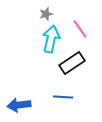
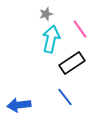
blue line: moved 2 px right; rotated 48 degrees clockwise
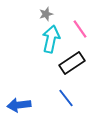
blue line: moved 1 px right, 1 px down
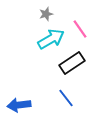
cyan arrow: rotated 48 degrees clockwise
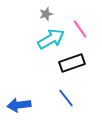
black rectangle: rotated 15 degrees clockwise
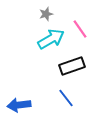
black rectangle: moved 3 px down
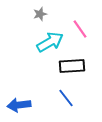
gray star: moved 6 px left
cyan arrow: moved 1 px left, 3 px down
black rectangle: rotated 15 degrees clockwise
